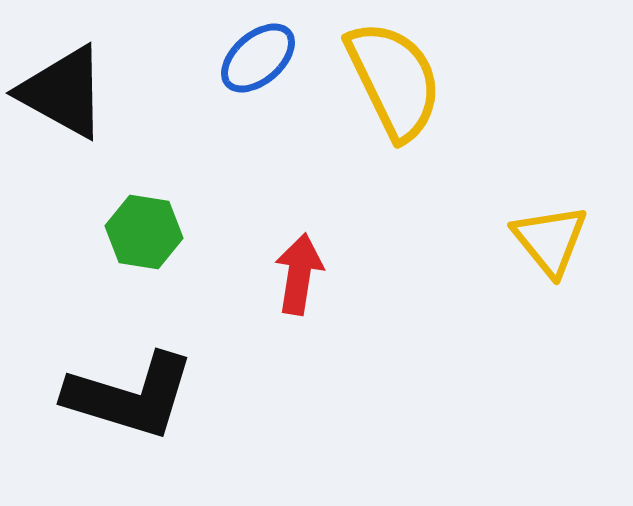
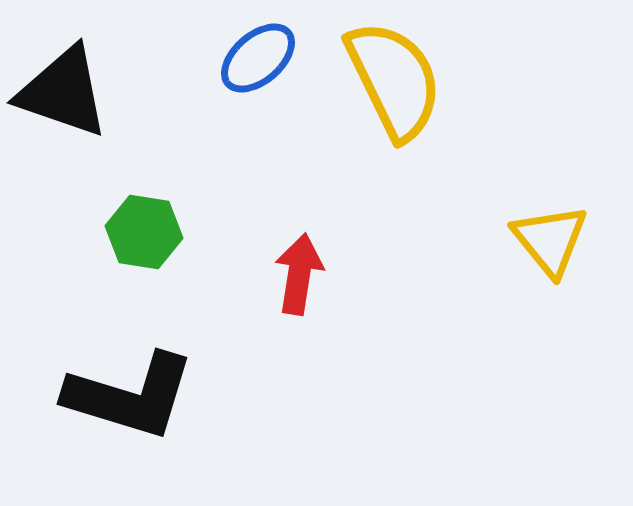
black triangle: rotated 10 degrees counterclockwise
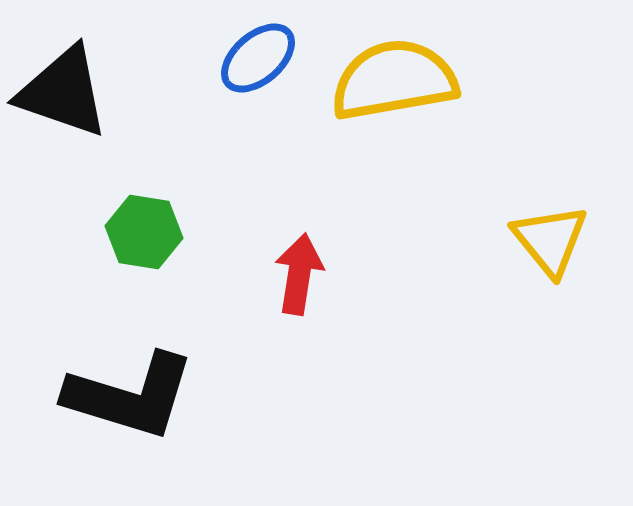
yellow semicircle: rotated 74 degrees counterclockwise
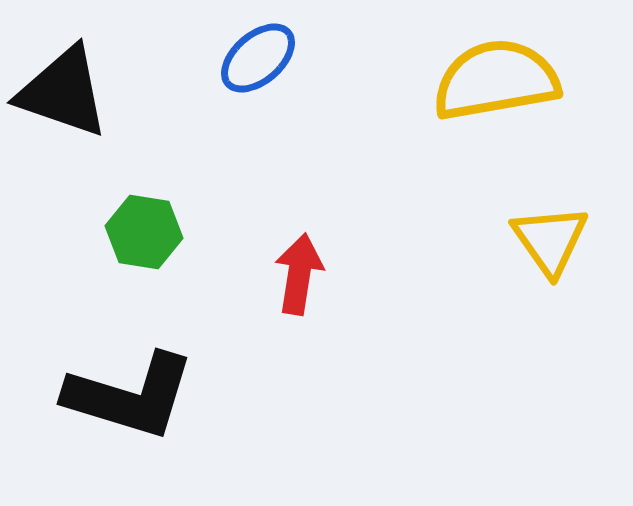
yellow semicircle: moved 102 px right
yellow triangle: rotated 4 degrees clockwise
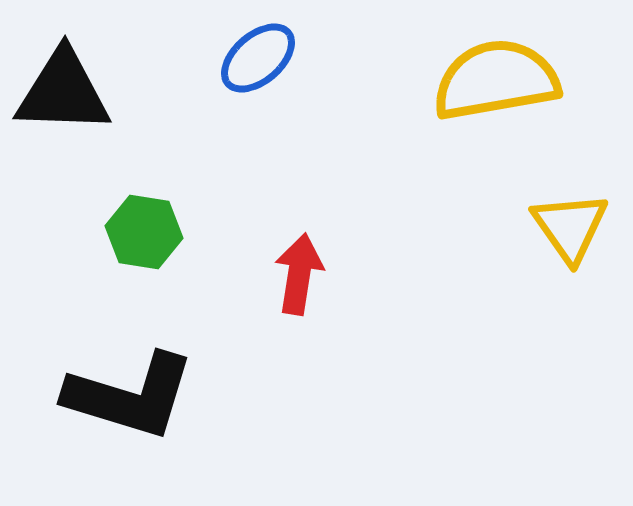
black triangle: rotated 17 degrees counterclockwise
yellow triangle: moved 20 px right, 13 px up
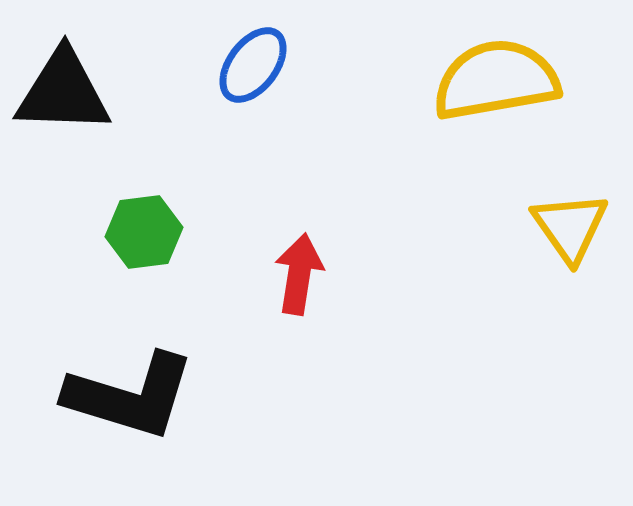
blue ellipse: moved 5 px left, 7 px down; rotated 12 degrees counterclockwise
green hexagon: rotated 16 degrees counterclockwise
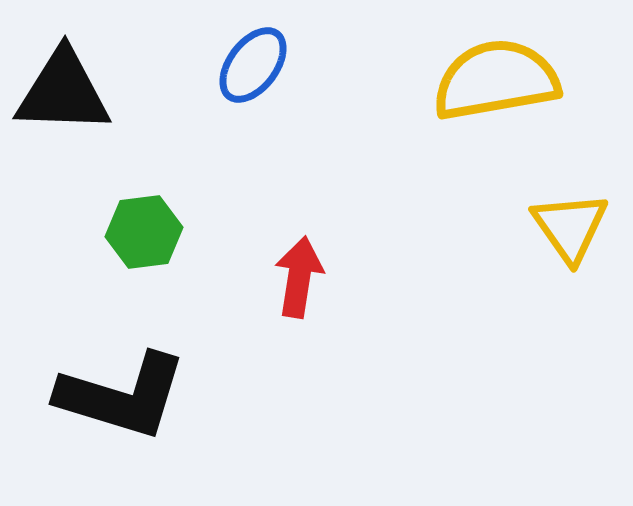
red arrow: moved 3 px down
black L-shape: moved 8 px left
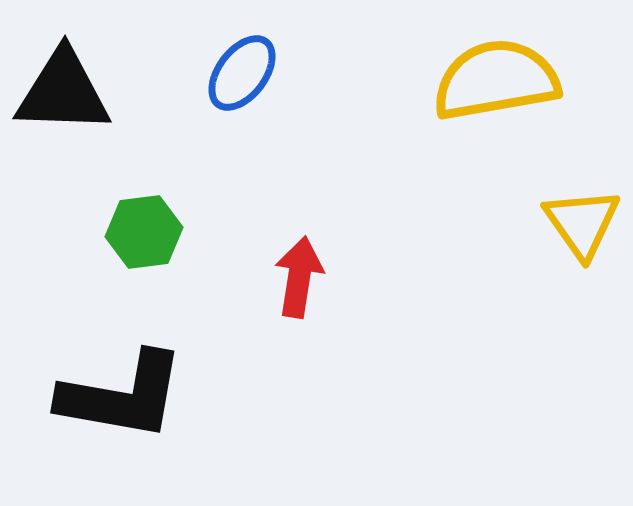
blue ellipse: moved 11 px left, 8 px down
yellow triangle: moved 12 px right, 4 px up
black L-shape: rotated 7 degrees counterclockwise
